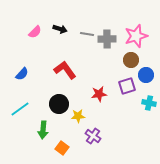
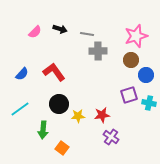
gray cross: moved 9 px left, 12 px down
red L-shape: moved 11 px left, 2 px down
purple square: moved 2 px right, 9 px down
red star: moved 3 px right, 21 px down
purple cross: moved 18 px right, 1 px down
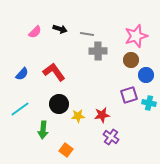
orange square: moved 4 px right, 2 px down
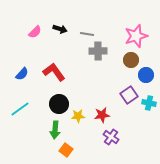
purple square: rotated 18 degrees counterclockwise
green arrow: moved 12 px right
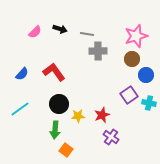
brown circle: moved 1 px right, 1 px up
red star: rotated 14 degrees counterclockwise
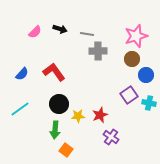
red star: moved 2 px left
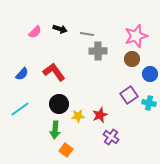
blue circle: moved 4 px right, 1 px up
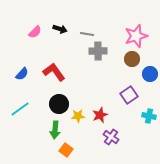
cyan cross: moved 13 px down
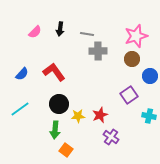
black arrow: rotated 80 degrees clockwise
blue circle: moved 2 px down
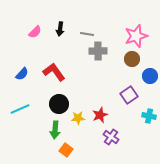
cyan line: rotated 12 degrees clockwise
yellow star: moved 2 px down
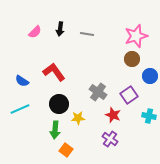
gray cross: moved 41 px down; rotated 36 degrees clockwise
blue semicircle: moved 7 px down; rotated 80 degrees clockwise
red star: moved 13 px right; rotated 28 degrees counterclockwise
purple cross: moved 1 px left, 2 px down
